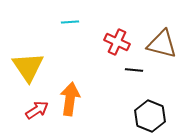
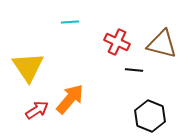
orange arrow: rotated 32 degrees clockwise
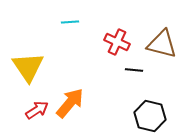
orange arrow: moved 4 px down
black hexagon: rotated 8 degrees counterclockwise
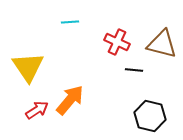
orange arrow: moved 3 px up
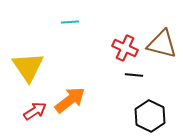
red cross: moved 8 px right, 6 px down
black line: moved 5 px down
orange arrow: rotated 12 degrees clockwise
red arrow: moved 2 px left, 1 px down
black hexagon: rotated 12 degrees clockwise
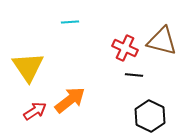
brown triangle: moved 3 px up
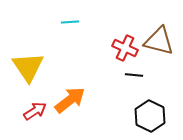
brown triangle: moved 3 px left
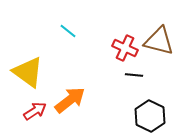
cyan line: moved 2 px left, 9 px down; rotated 42 degrees clockwise
yellow triangle: moved 5 px down; rotated 20 degrees counterclockwise
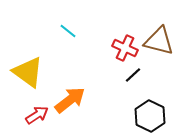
black line: moved 1 px left; rotated 48 degrees counterclockwise
red arrow: moved 2 px right, 4 px down
